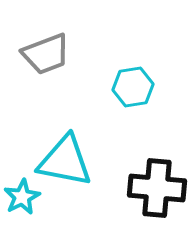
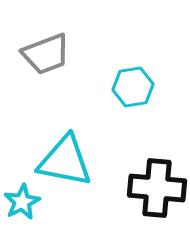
cyan star: moved 5 px down
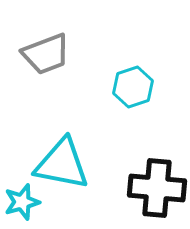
cyan hexagon: rotated 9 degrees counterclockwise
cyan triangle: moved 3 px left, 3 px down
cyan star: rotated 12 degrees clockwise
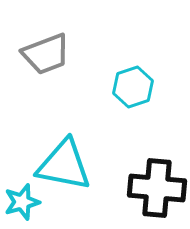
cyan triangle: moved 2 px right, 1 px down
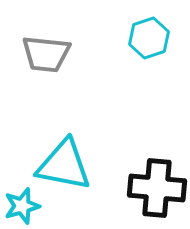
gray trapezoid: rotated 27 degrees clockwise
cyan hexagon: moved 16 px right, 49 px up
cyan star: moved 4 px down
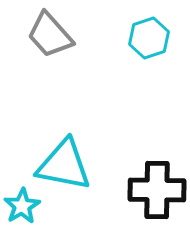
gray trapezoid: moved 4 px right, 19 px up; rotated 42 degrees clockwise
black cross: moved 2 px down; rotated 4 degrees counterclockwise
cyan star: rotated 15 degrees counterclockwise
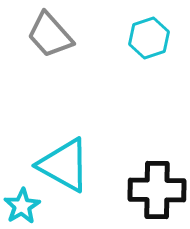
cyan triangle: rotated 18 degrees clockwise
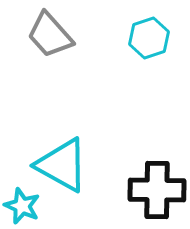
cyan triangle: moved 2 px left
cyan star: rotated 18 degrees counterclockwise
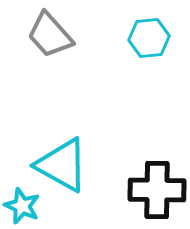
cyan hexagon: rotated 12 degrees clockwise
